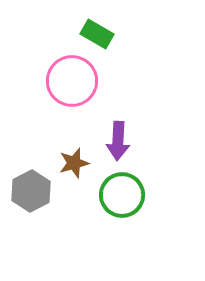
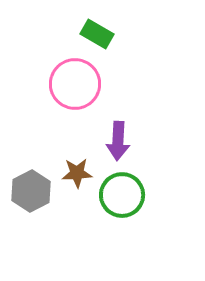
pink circle: moved 3 px right, 3 px down
brown star: moved 3 px right, 10 px down; rotated 12 degrees clockwise
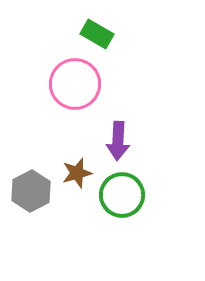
brown star: rotated 12 degrees counterclockwise
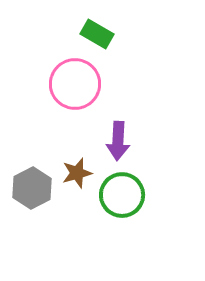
gray hexagon: moved 1 px right, 3 px up
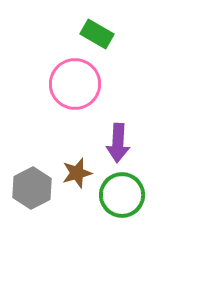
purple arrow: moved 2 px down
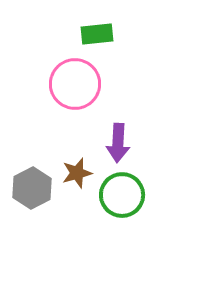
green rectangle: rotated 36 degrees counterclockwise
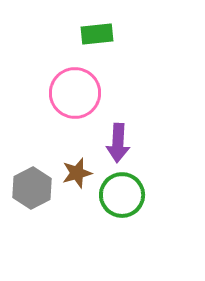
pink circle: moved 9 px down
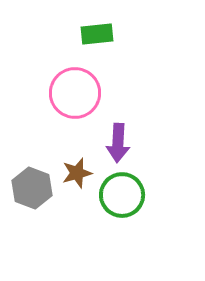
gray hexagon: rotated 12 degrees counterclockwise
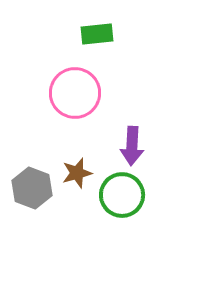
purple arrow: moved 14 px right, 3 px down
